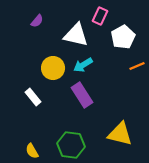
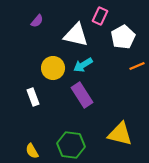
white rectangle: rotated 18 degrees clockwise
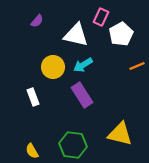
pink rectangle: moved 1 px right, 1 px down
white pentagon: moved 2 px left, 3 px up
yellow circle: moved 1 px up
green hexagon: moved 2 px right
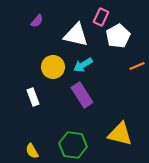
white pentagon: moved 3 px left, 2 px down
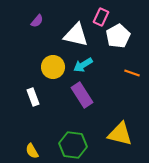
orange line: moved 5 px left, 7 px down; rotated 42 degrees clockwise
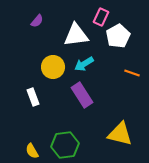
white triangle: rotated 20 degrees counterclockwise
cyan arrow: moved 1 px right, 1 px up
green hexagon: moved 8 px left; rotated 16 degrees counterclockwise
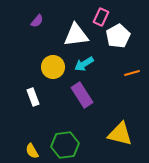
orange line: rotated 35 degrees counterclockwise
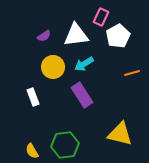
purple semicircle: moved 7 px right, 15 px down; rotated 16 degrees clockwise
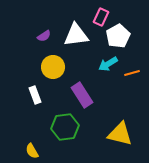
cyan arrow: moved 24 px right
white rectangle: moved 2 px right, 2 px up
green hexagon: moved 18 px up
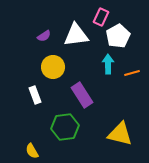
cyan arrow: rotated 120 degrees clockwise
